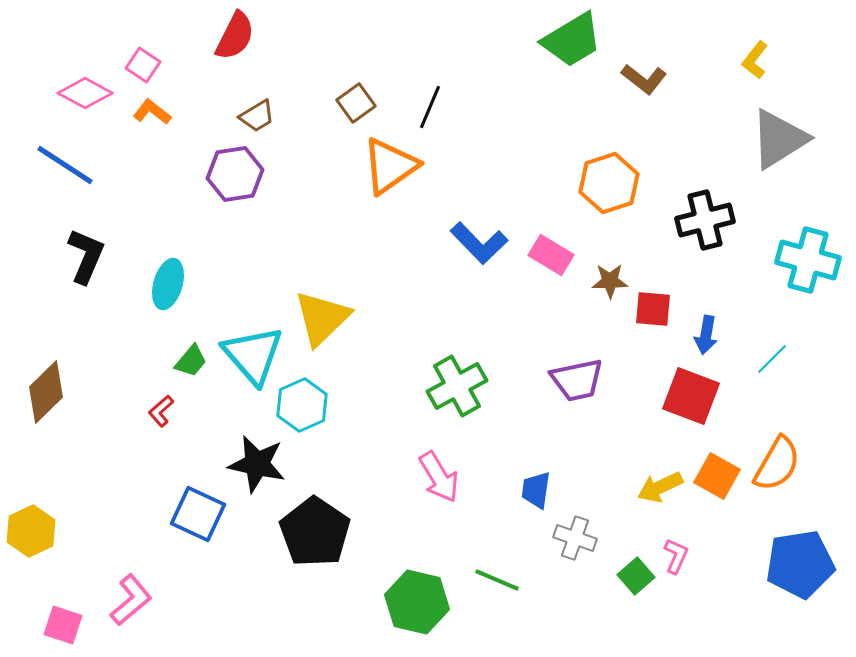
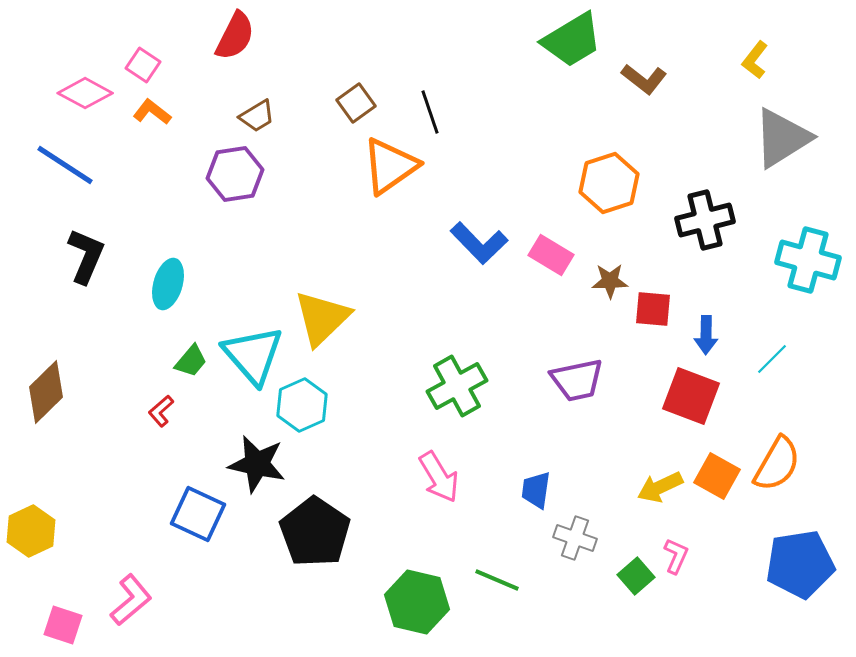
black line at (430, 107): moved 5 px down; rotated 42 degrees counterclockwise
gray triangle at (779, 139): moved 3 px right, 1 px up
blue arrow at (706, 335): rotated 9 degrees counterclockwise
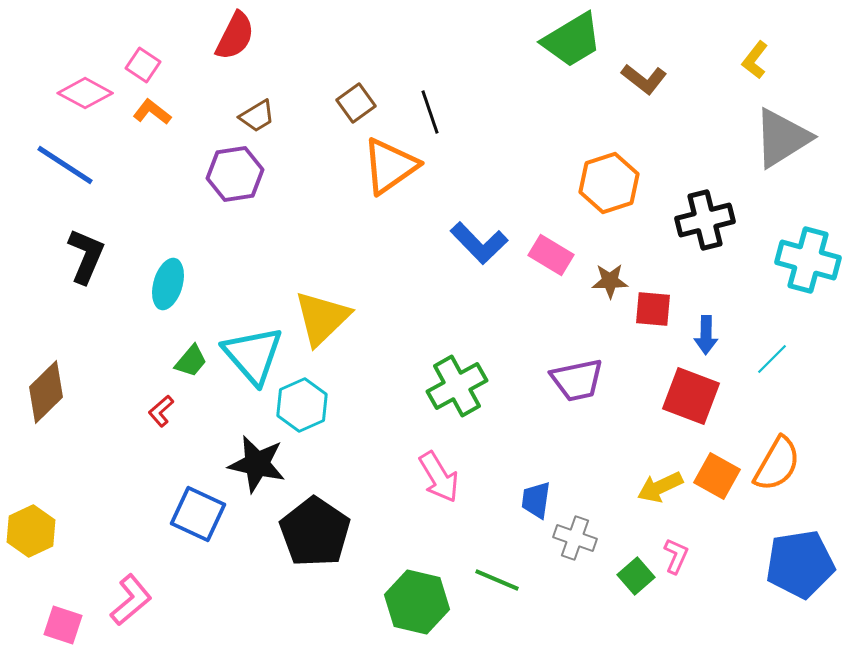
blue trapezoid at (536, 490): moved 10 px down
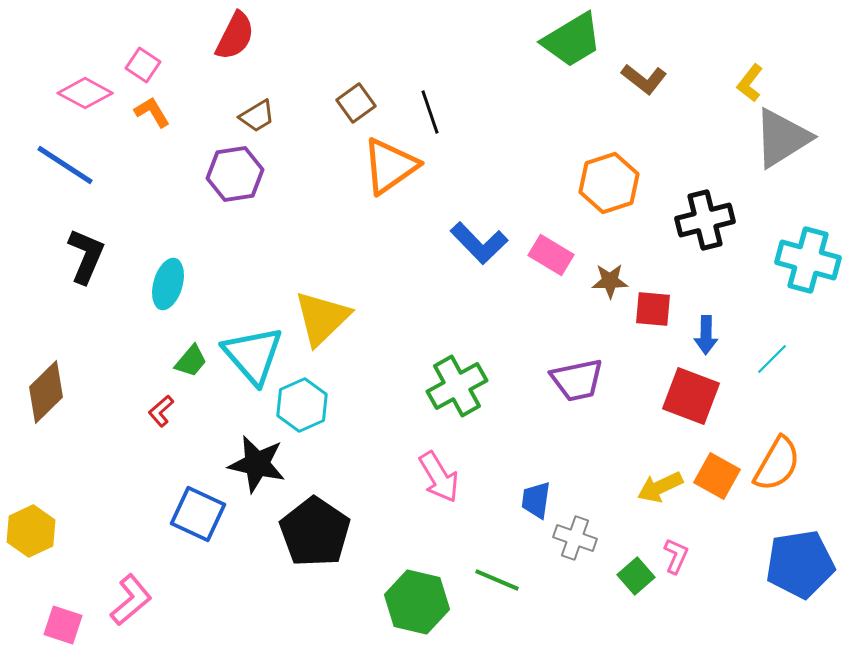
yellow L-shape at (755, 60): moved 5 px left, 23 px down
orange L-shape at (152, 112): rotated 21 degrees clockwise
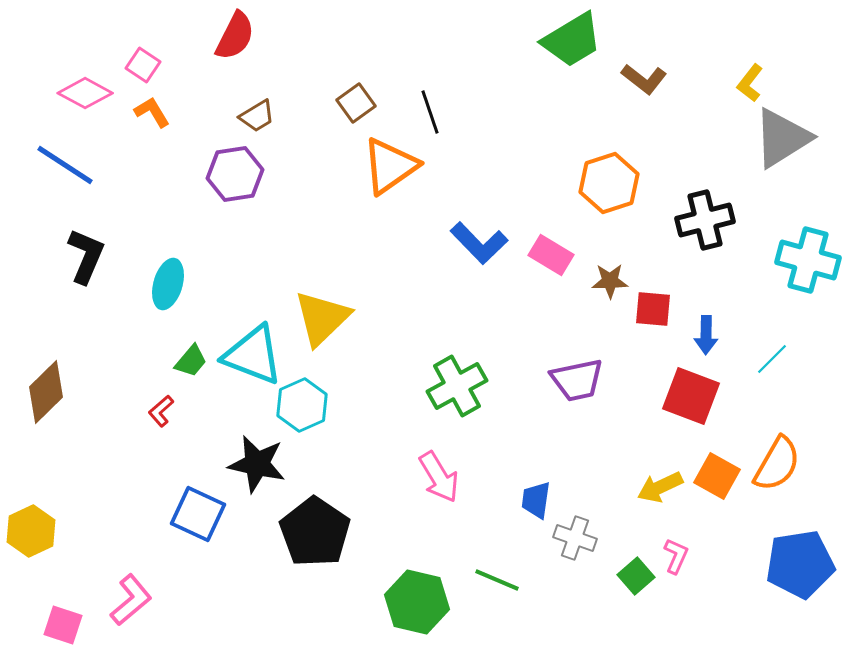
cyan triangle at (253, 355): rotated 28 degrees counterclockwise
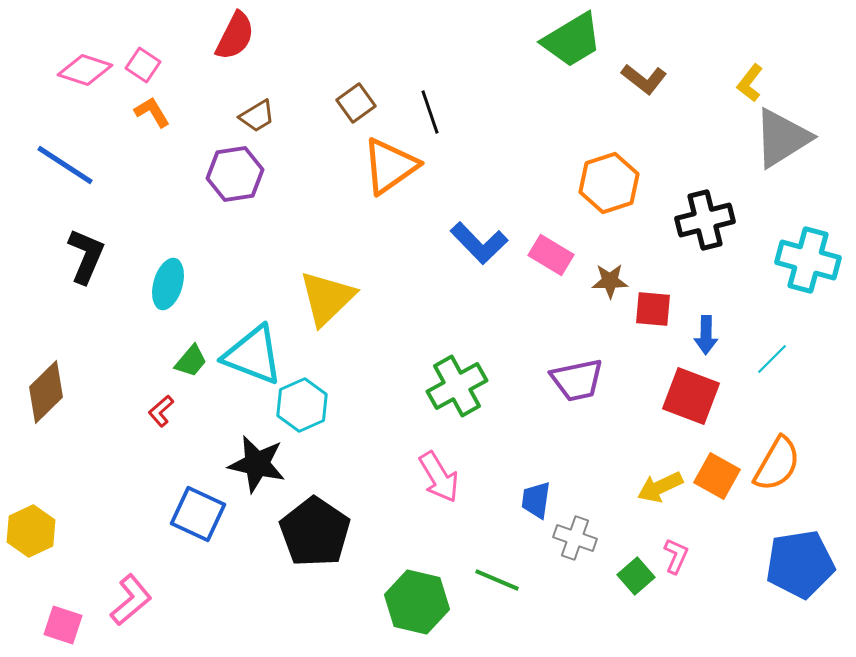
pink diamond at (85, 93): moved 23 px up; rotated 10 degrees counterclockwise
yellow triangle at (322, 318): moved 5 px right, 20 px up
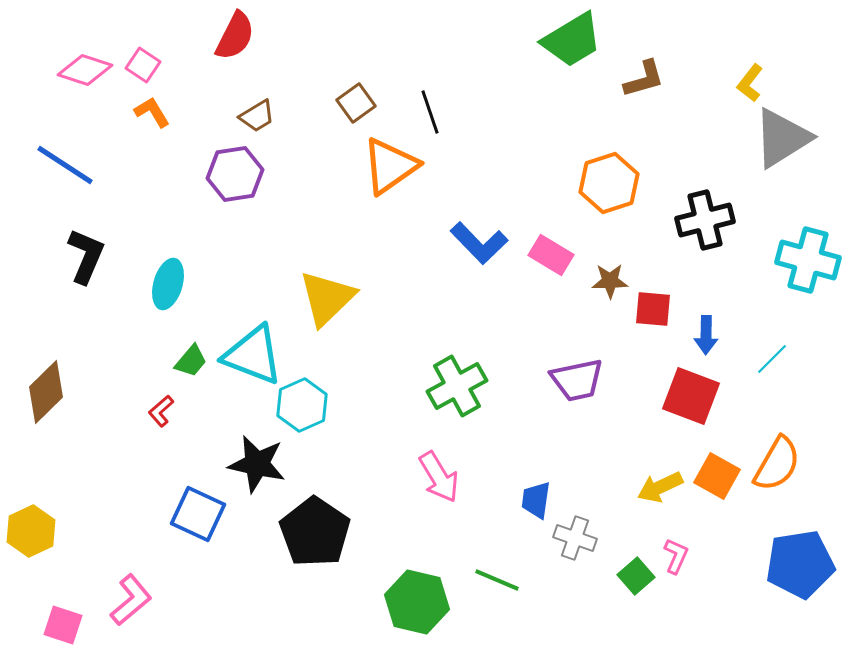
brown L-shape at (644, 79): rotated 54 degrees counterclockwise
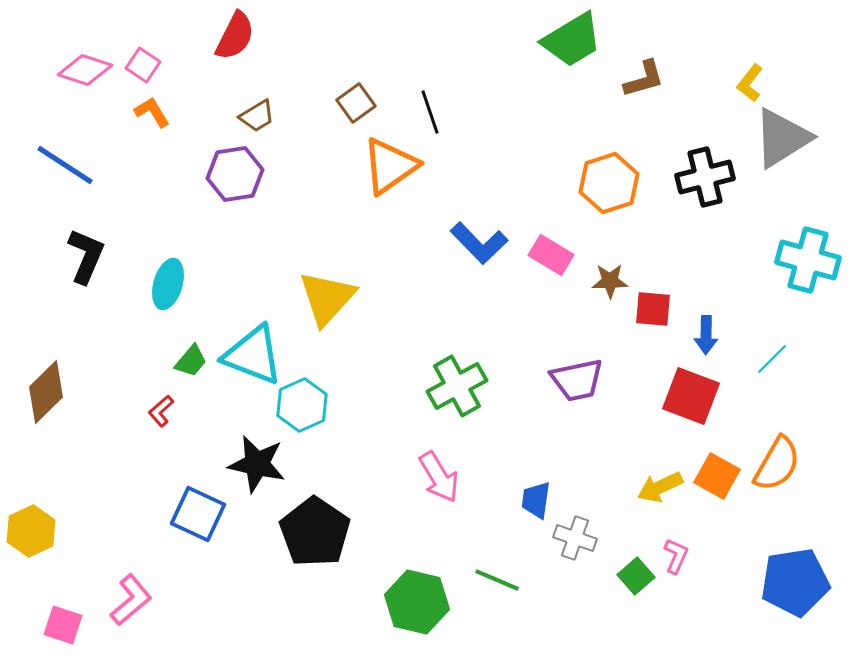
black cross at (705, 220): moved 43 px up
yellow triangle at (327, 298): rotated 4 degrees counterclockwise
blue pentagon at (800, 564): moved 5 px left, 18 px down
